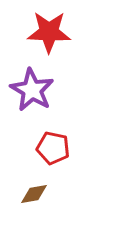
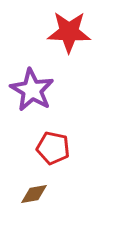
red star: moved 20 px right
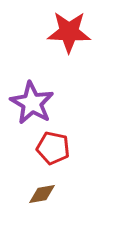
purple star: moved 13 px down
brown diamond: moved 8 px right
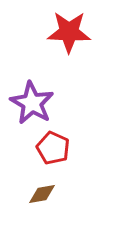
red pentagon: rotated 12 degrees clockwise
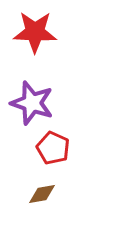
red star: moved 34 px left
purple star: rotated 12 degrees counterclockwise
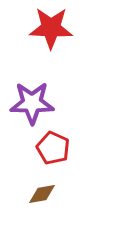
red star: moved 16 px right, 4 px up
purple star: rotated 18 degrees counterclockwise
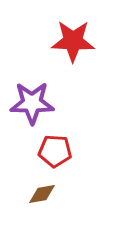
red star: moved 22 px right, 13 px down
red pentagon: moved 2 px right, 3 px down; rotated 20 degrees counterclockwise
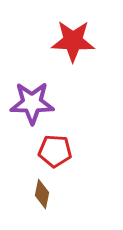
brown diamond: rotated 68 degrees counterclockwise
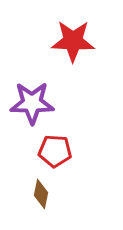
brown diamond: moved 1 px left
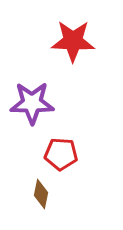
red pentagon: moved 6 px right, 3 px down
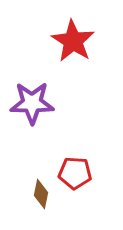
red star: rotated 30 degrees clockwise
red pentagon: moved 14 px right, 19 px down
